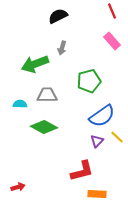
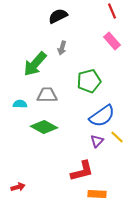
green arrow: rotated 28 degrees counterclockwise
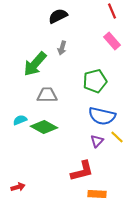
green pentagon: moved 6 px right
cyan semicircle: moved 16 px down; rotated 24 degrees counterclockwise
blue semicircle: rotated 48 degrees clockwise
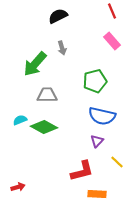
gray arrow: rotated 32 degrees counterclockwise
yellow line: moved 25 px down
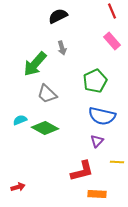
green pentagon: rotated 10 degrees counterclockwise
gray trapezoid: moved 1 px up; rotated 135 degrees counterclockwise
green diamond: moved 1 px right, 1 px down
yellow line: rotated 40 degrees counterclockwise
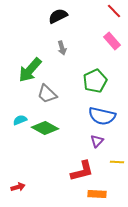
red line: moved 2 px right; rotated 21 degrees counterclockwise
green arrow: moved 5 px left, 6 px down
